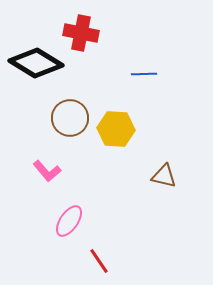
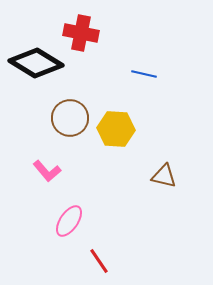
blue line: rotated 15 degrees clockwise
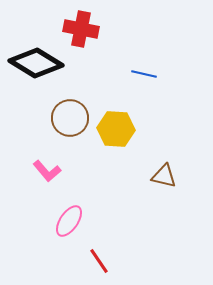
red cross: moved 4 px up
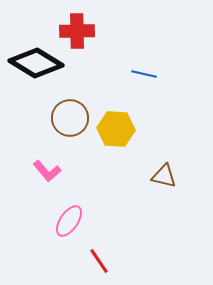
red cross: moved 4 px left, 2 px down; rotated 12 degrees counterclockwise
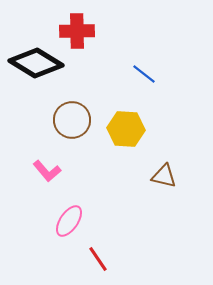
blue line: rotated 25 degrees clockwise
brown circle: moved 2 px right, 2 px down
yellow hexagon: moved 10 px right
red line: moved 1 px left, 2 px up
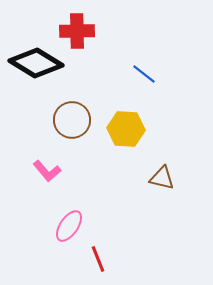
brown triangle: moved 2 px left, 2 px down
pink ellipse: moved 5 px down
red line: rotated 12 degrees clockwise
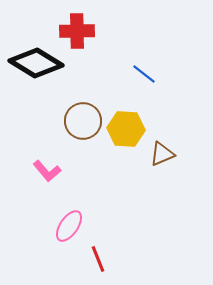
brown circle: moved 11 px right, 1 px down
brown triangle: moved 24 px up; rotated 36 degrees counterclockwise
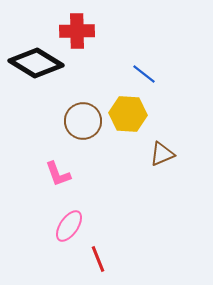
yellow hexagon: moved 2 px right, 15 px up
pink L-shape: moved 11 px right, 3 px down; rotated 20 degrees clockwise
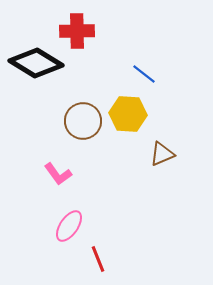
pink L-shape: rotated 16 degrees counterclockwise
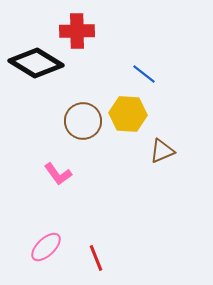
brown triangle: moved 3 px up
pink ellipse: moved 23 px left, 21 px down; rotated 12 degrees clockwise
red line: moved 2 px left, 1 px up
